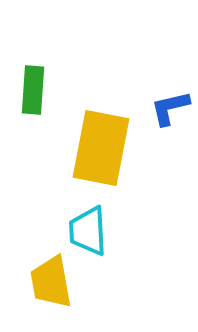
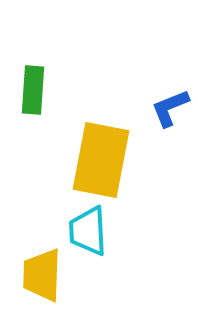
blue L-shape: rotated 9 degrees counterclockwise
yellow rectangle: moved 12 px down
yellow trapezoid: moved 9 px left, 7 px up; rotated 12 degrees clockwise
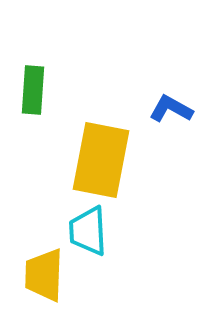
blue L-shape: moved 1 px right, 1 px down; rotated 51 degrees clockwise
yellow trapezoid: moved 2 px right
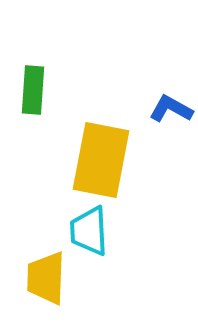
cyan trapezoid: moved 1 px right
yellow trapezoid: moved 2 px right, 3 px down
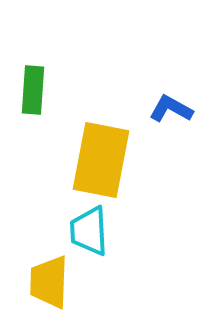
yellow trapezoid: moved 3 px right, 4 px down
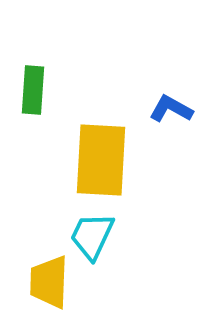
yellow rectangle: rotated 8 degrees counterclockwise
cyan trapezoid: moved 3 px right, 5 px down; rotated 28 degrees clockwise
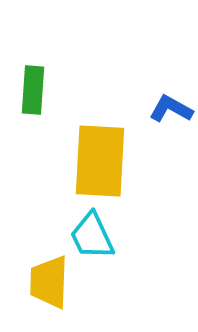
yellow rectangle: moved 1 px left, 1 px down
cyan trapezoid: rotated 50 degrees counterclockwise
